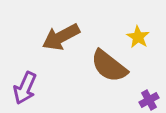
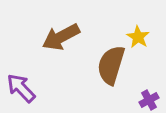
brown semicircle: moved 2 px right, 1 px up; rotated 69 degrees clockwise
purple arrow: moved 4 px left; rotated 112 degrees clockwise
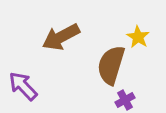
purple arrow: moved 2 px right, 2 px up
purple cross: moved 24 px left
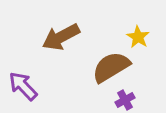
brown semicircle: moved 2 px down; rotated 42 degrees clockwise
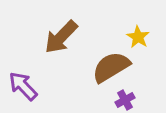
brown arrow: rotated 18 degrees counterclockwise
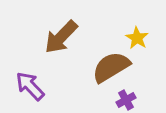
yellow star: moved 1 px left, 1 px down
purple arrow: moved 7 px right
purple cross: moved 1 px right
